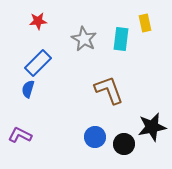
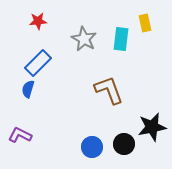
blue circle: moved 3 px left, 10 px down
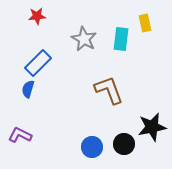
red star: moved 1 px left, 5 px up
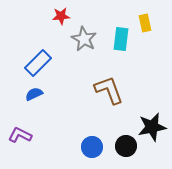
red star: moved 24 px right
blue semicircle: moved 6 px right, 5 px down; rotated 48 degrees clockwise
black circle: moved 2 px right, 2 px down
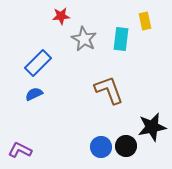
yellow rectangle: moved 2 px up
purple L-shape: moved 15 px down
blue circle: moved 9 px right
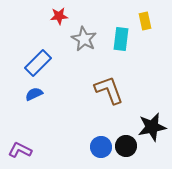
red star: moved 2 px left
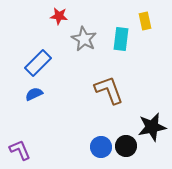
red star: rotated 12 degrees clockwise
purple L-shape: rotated 40 degrees clockwise
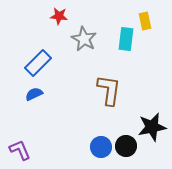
cyan rectangle: moved 5 px right
brown L-shape: rotated 28 degrees clockwise
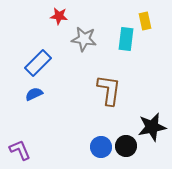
gray star: rotated 20 degrees counterclockwise
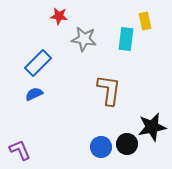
black circle: moved 1 px right, 2 px up
